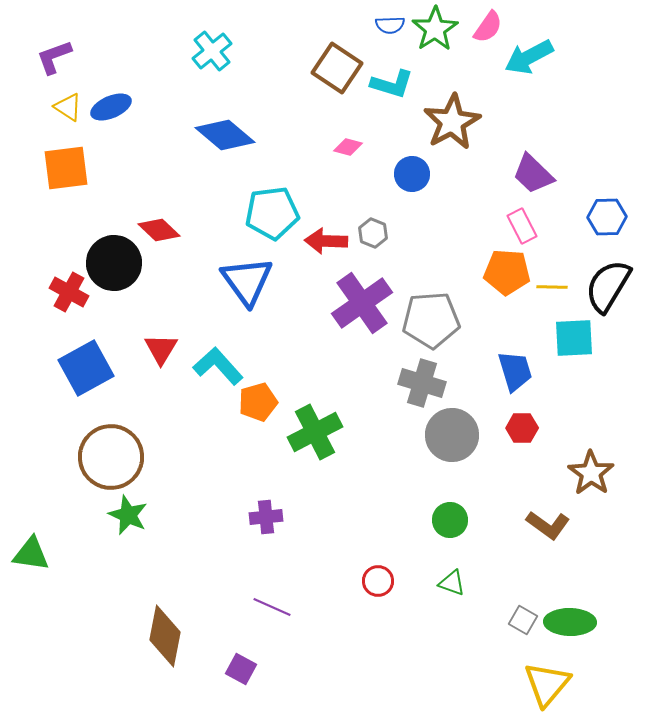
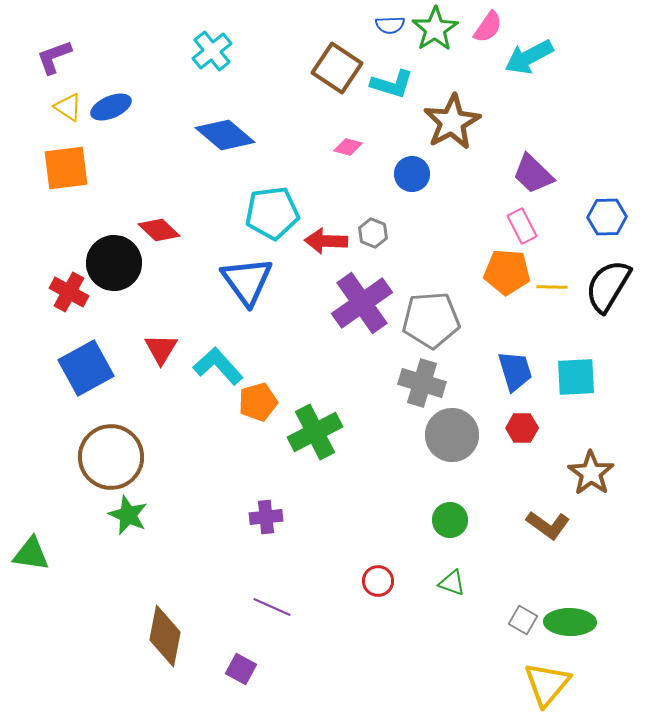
cyan square at (574, 338): moved 2 px right, 39 px down
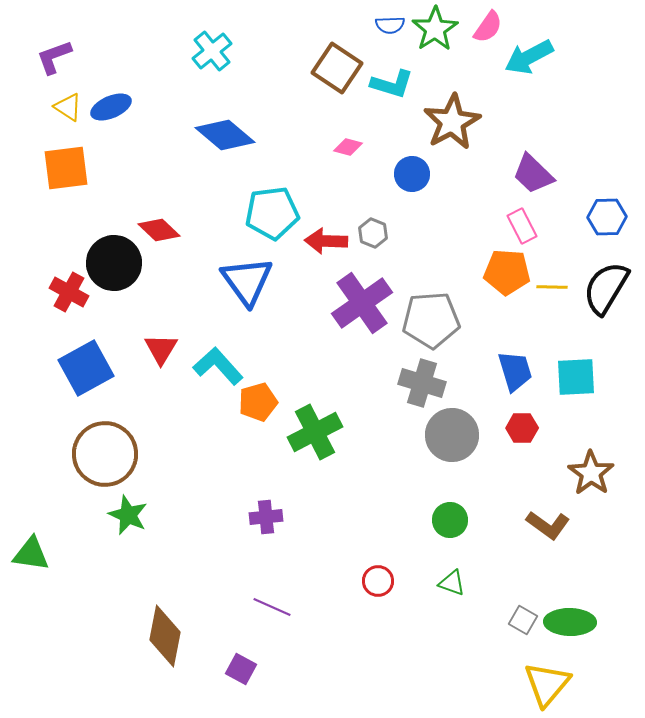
black semicircle at (608, 286): moved 2 px left, 2 px down
brown circle at (111, 457): moved 6 px left, 3 px up
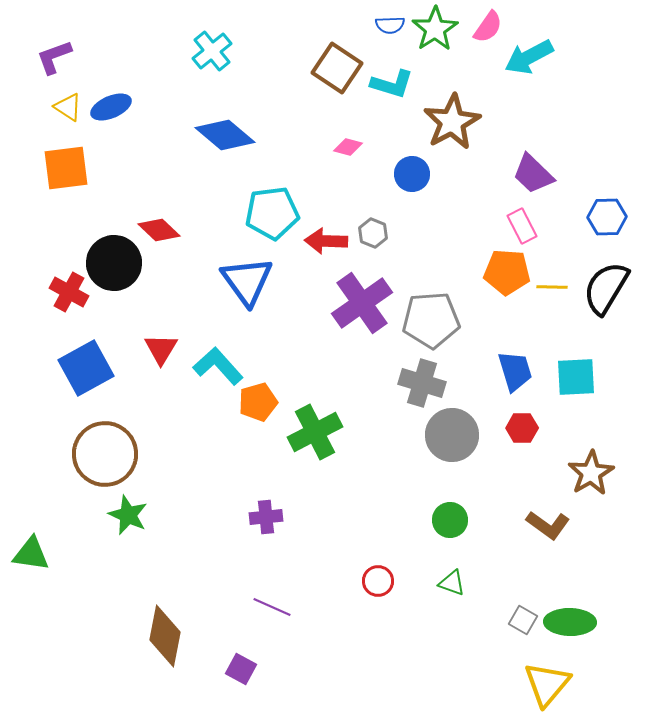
brown star at (591, 473): rotated 6 degrees clockwise
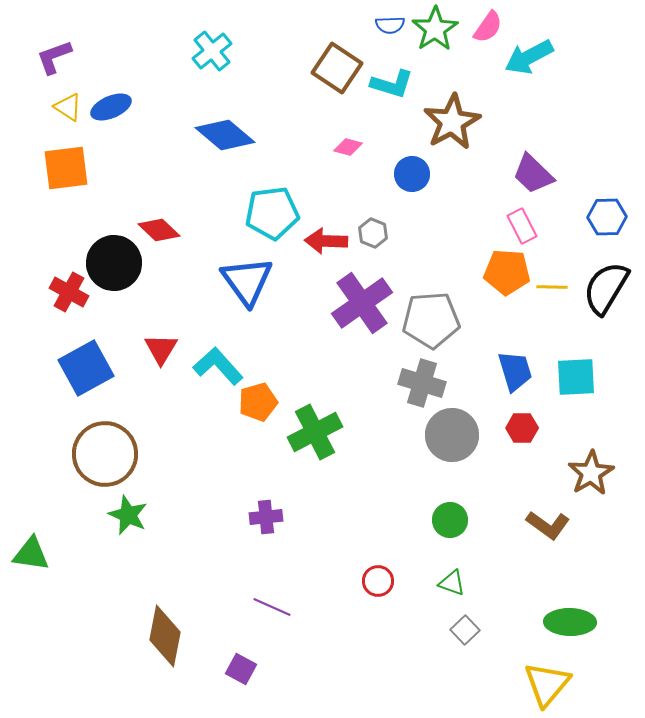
gray square at (523, 620): moved 58 px left, 10 px down; rotated 16 degrees clockwise
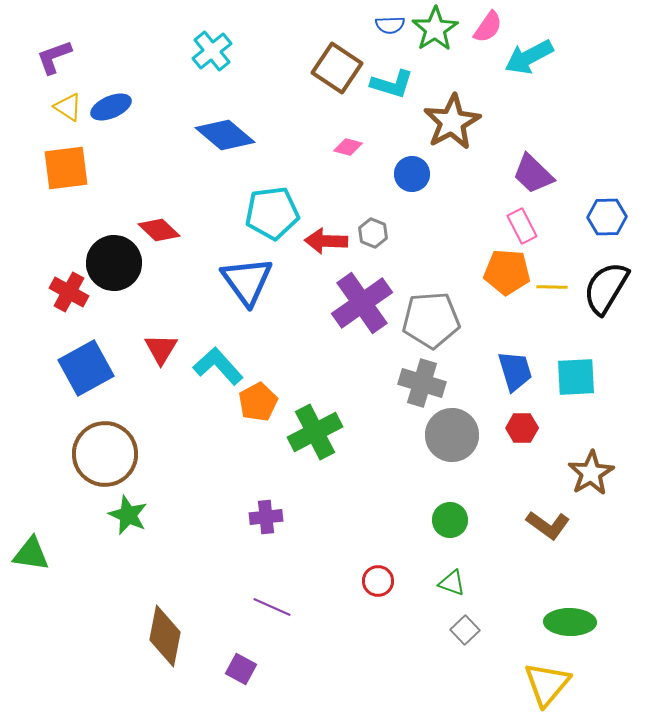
orange pentagon at (258, 402): rotated 12 degrees counterclockwise
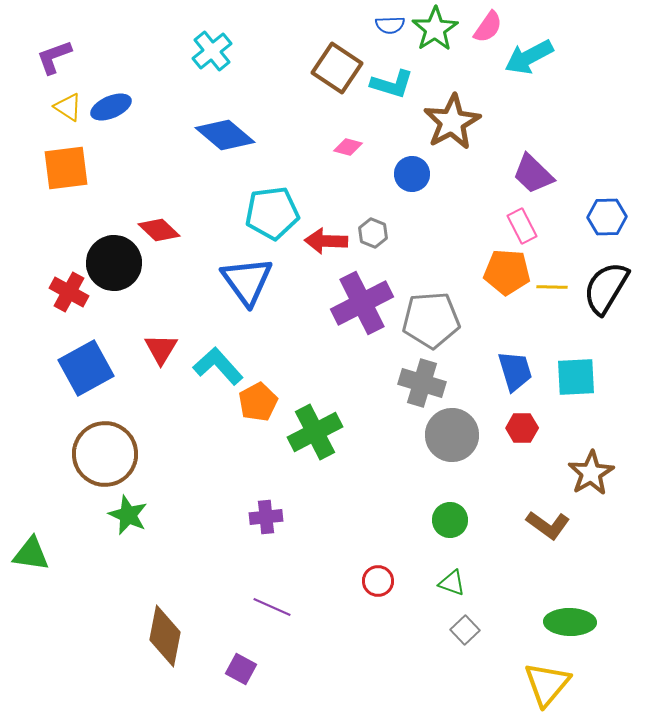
purple cross at (362, 303): rotated 8 degrees clockwise
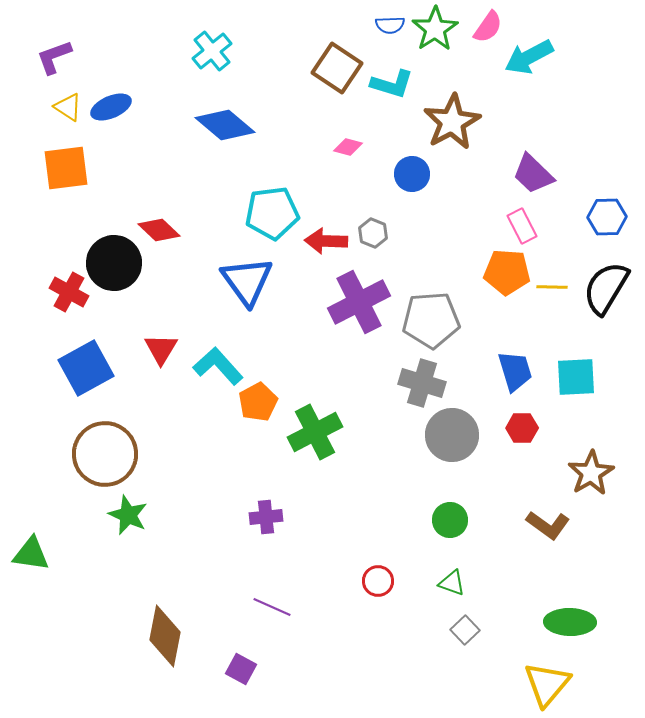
blue diamond at (225, 135): moved 10 px up
purple cross at (362, 303): moved 3 px left, 1 px up
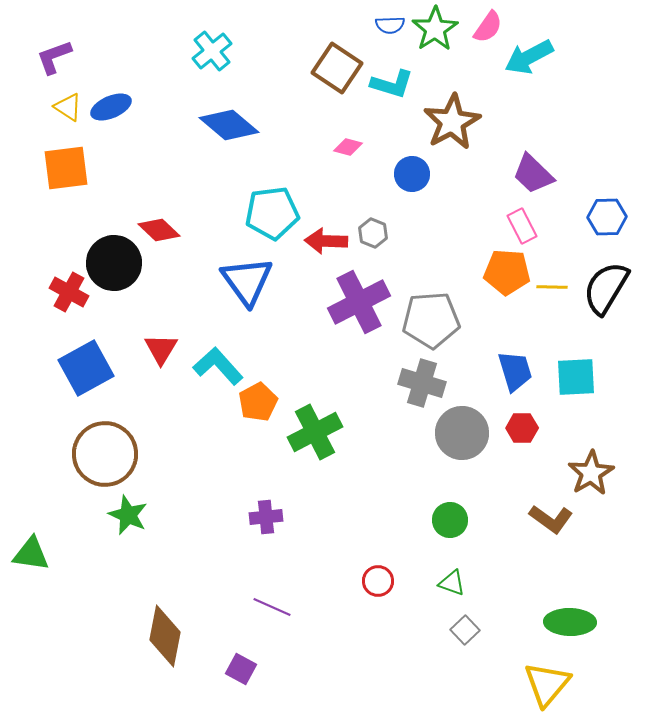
blue diamond at (225, 125): moved 4 px right
gray circle at (452, 435): moved 10 px right, 2 px up
brown L-shape at (548, 525): moved 3 px right, 6 px up
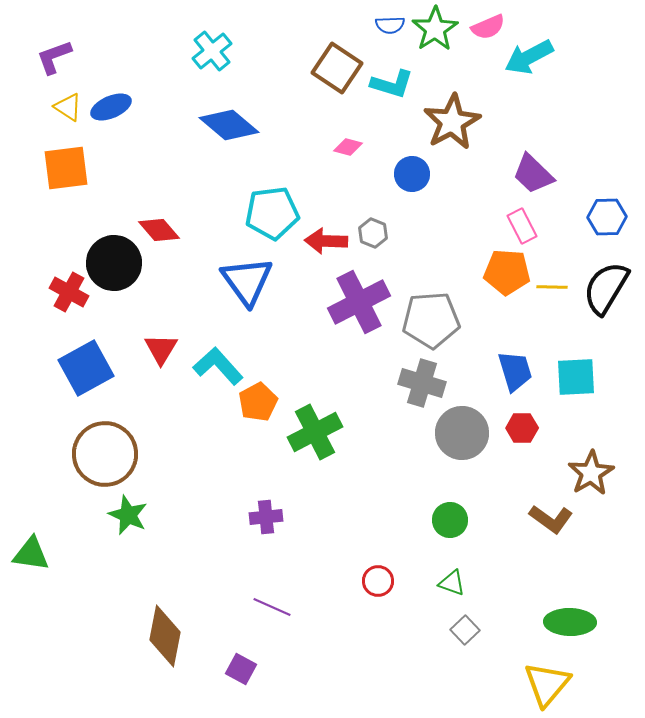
pink semicircle at (488, 27): rotated 32 degrees clockwise
red diamond at (159, 230): rotated 6 degrees clockwise
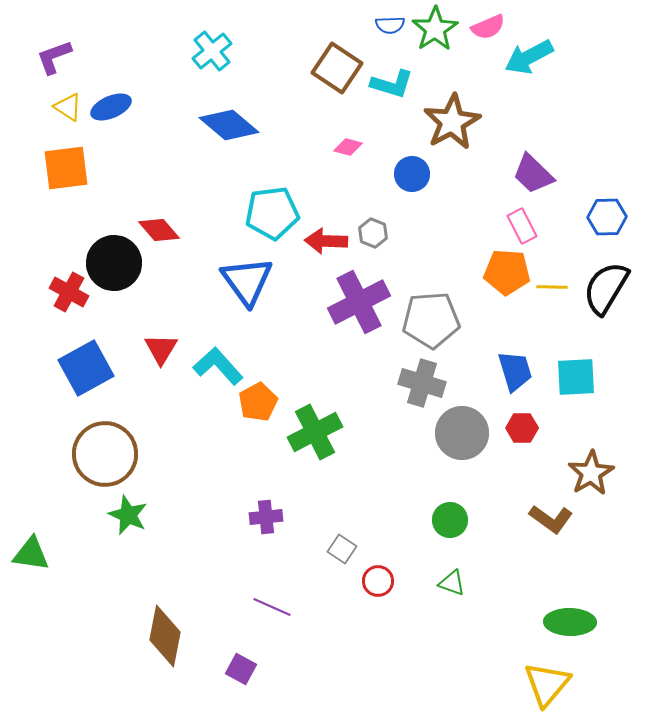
gray square at (465, 630): moved 123 px left, 81 px up; rotated 12 degrees counterclockwise
